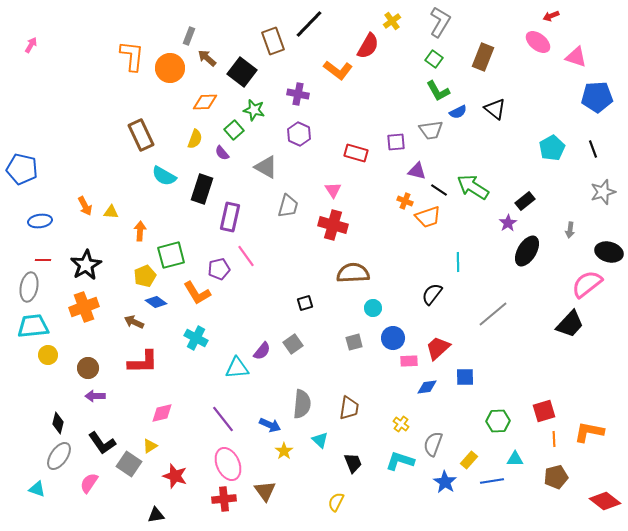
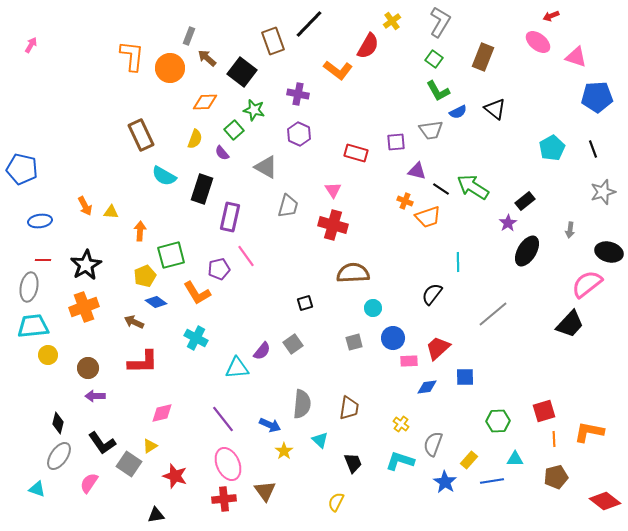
black line at (439, 190): moved 2 px right, 1 px up
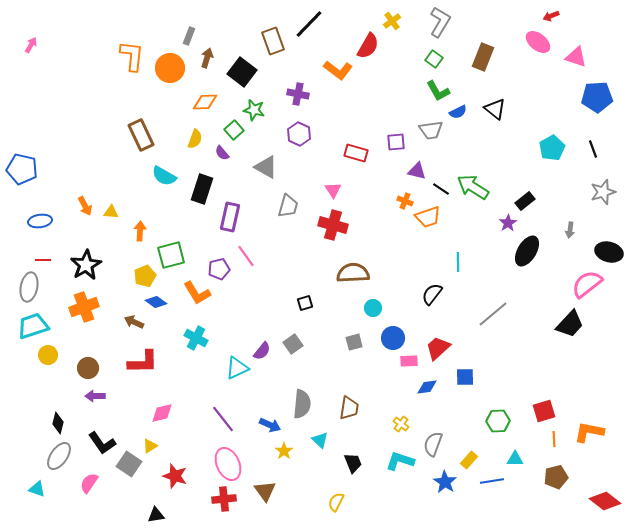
brown arrow at (207, 58): rotated 66 degrees clockwise
cyan trapezoid at (33, 326): rotated 12 degrees counterclockwise
cyan triangle at (237, 368): rotated 20 degrees counterclockwise
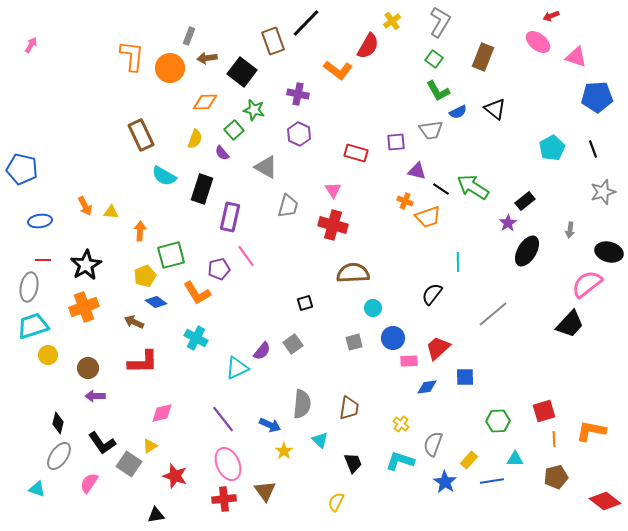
black line at (309, 24): moved 3 px left, 1 px up
brown arrow at (207, 58): rotated 114 degrees counterclockwise
orange L-shape at (589, 432): moved 2 px right, 1 px up
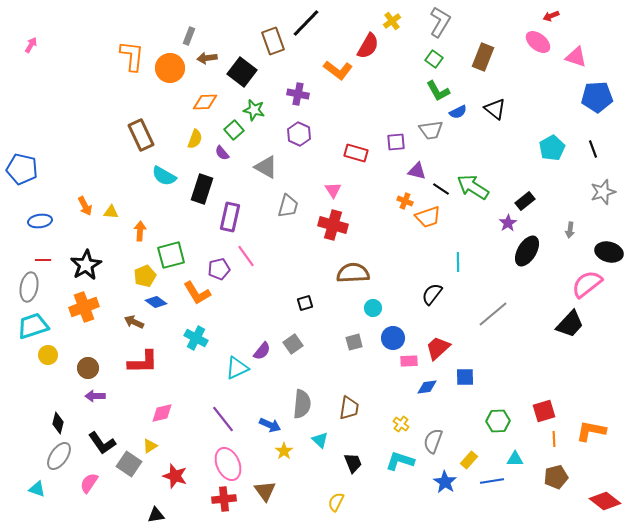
gray semicircle at (433, 444): moved 3 px up
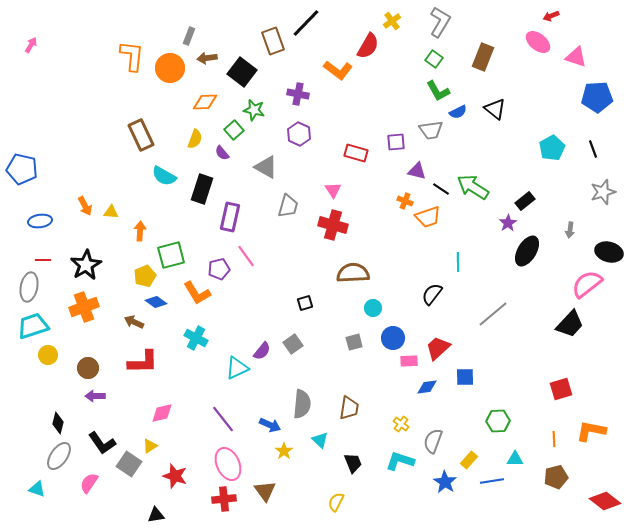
red square at (544, 411): moved 17 px right, 22 px up
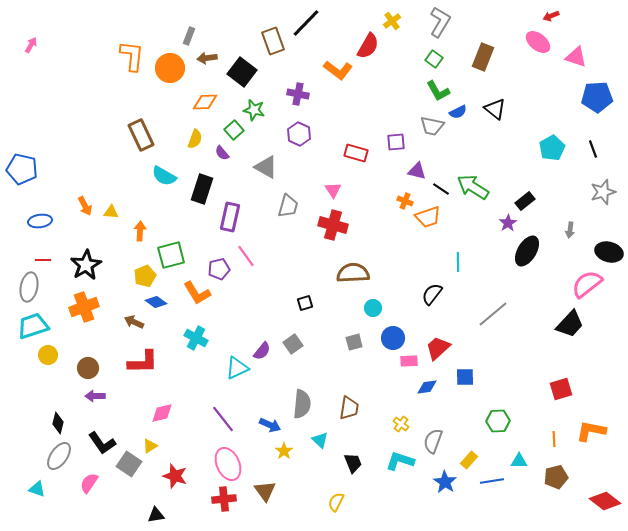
gray trapezoid at (431, 130): moved 1 px right, 4 px up; rotated 20 degrees clockwise
cyan triangle at (515, 459): moved 4 px right, 2 px down
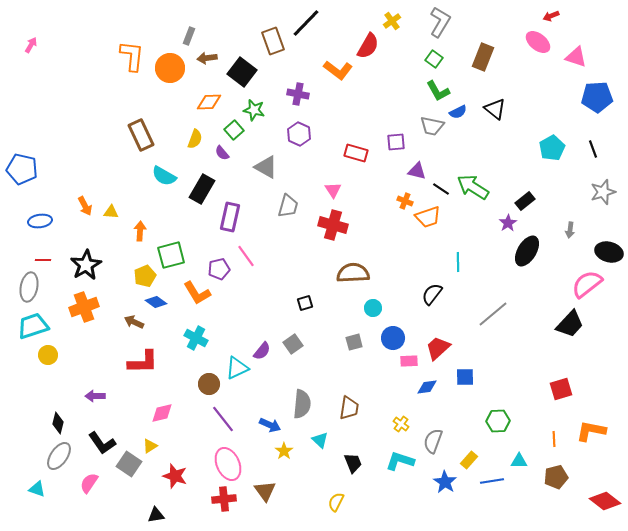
orange diamond at (205, 102): moved 4 px right
black rectangle at (202, 189): rotated 12 degrees clockwise
brown circle at (88, 368): moved 121 px right, 16 px down
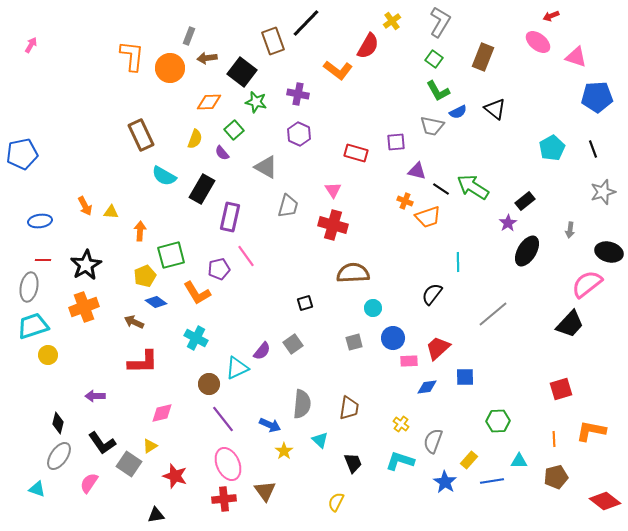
green star at (254, 110): moved 2 px right, 8 px up
blue pentagon at (22, 169): moved 15 px up; rotated 24 degrees counterclockwise
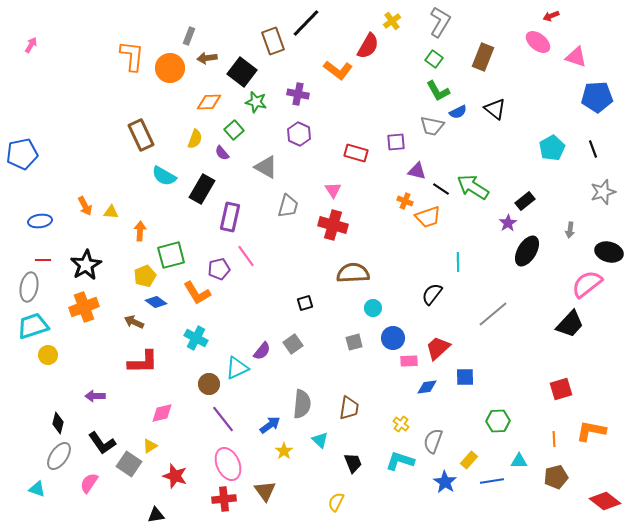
blue arrow at (270, 425): rotated 60 degrees counterclockwise
